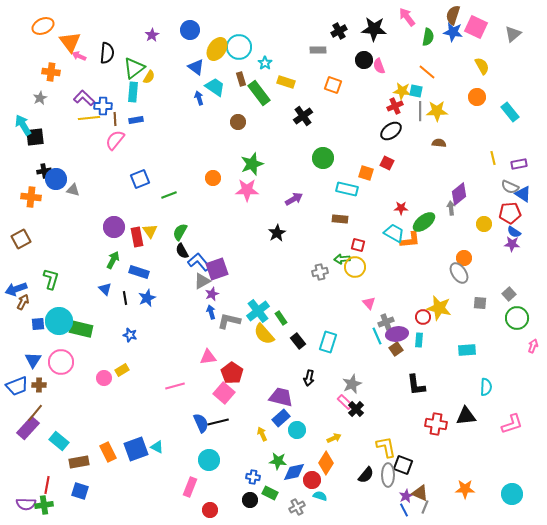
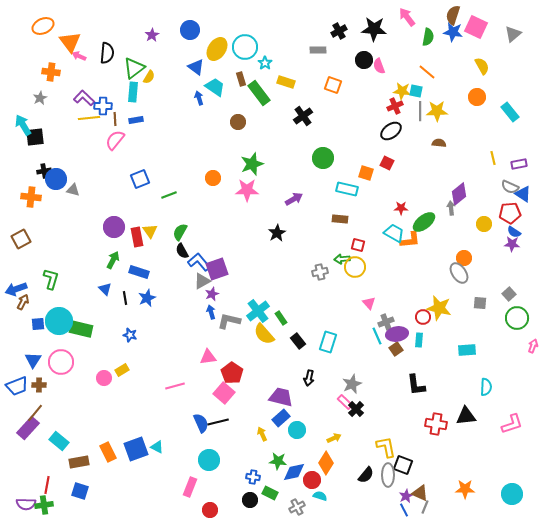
cyan circle at (239, 47): moved 6 px right
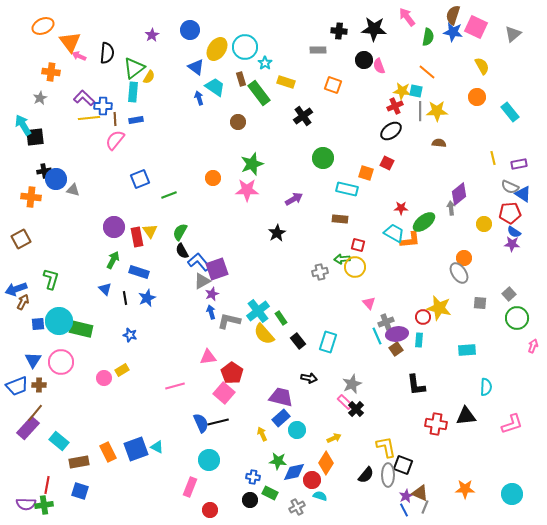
black cross at (339, 31): rotated 35 degrees clockwise
black arrow at (309, 378): rotated 91 degrees counterclockwise
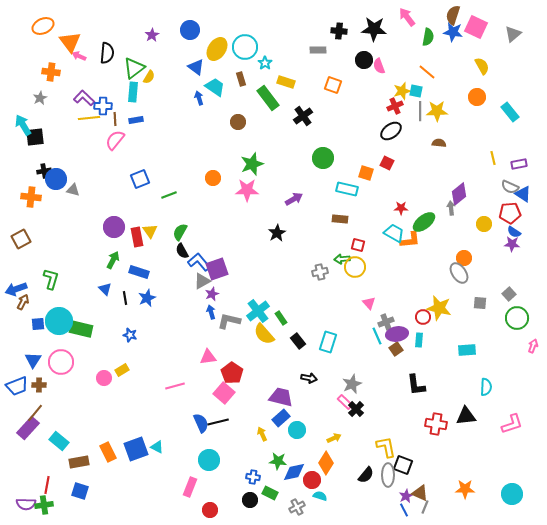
yellow star at (402, 91): rotated 24 degrees counterclockwise
green rectangle at (259, 93): moved 9 px right, 5 px down
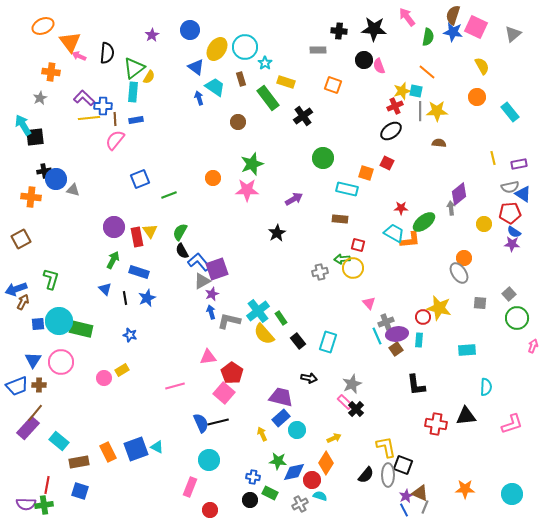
gray semicircle at (510, 187): rotated 36 degrees counterclockwise
yellow circle at (355, 267): moved 2 px left, 1 px down
gray cross at (297, 507): moved 3 px right, 3 px up
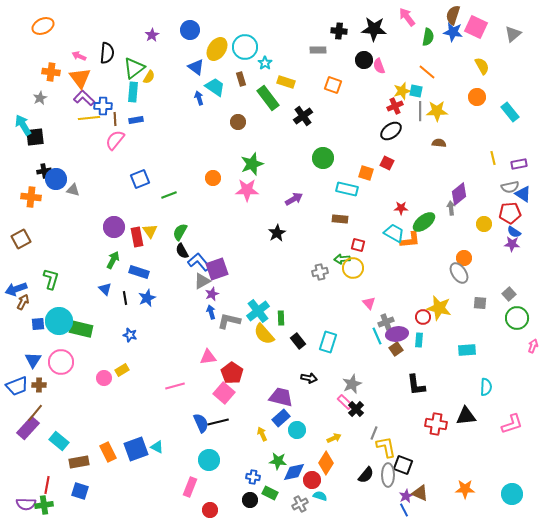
orange triangle at (70, 42): moved 10 px right, 36 px down
green rectangle at (281, 318): rotated 32 degrees clockwise
gray line at (425, 507): moved 51 px left, 74 px up
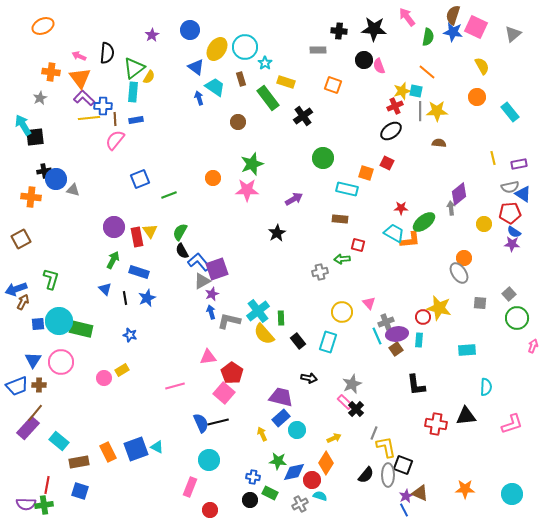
yellow circle at (353, 268): moved 11 px left, 44 px down
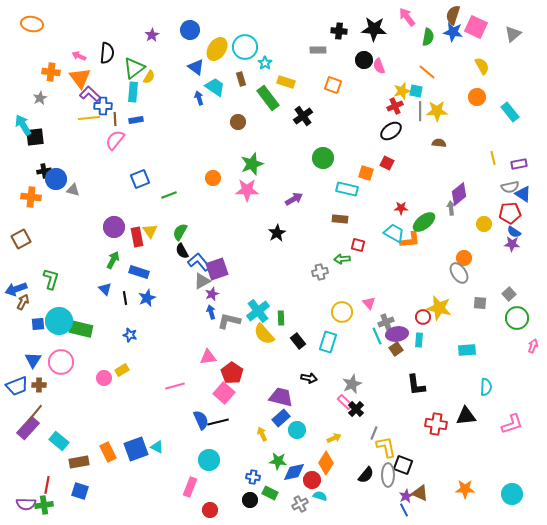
orange ellipse at (43, 26): moved 11 px left, 2 px up; rotated 35 degrees clockwise
purple L-shape at (84, 98): moved 6 px right, 4 px up
blue semicircle at (201, 423): moved 3 px up
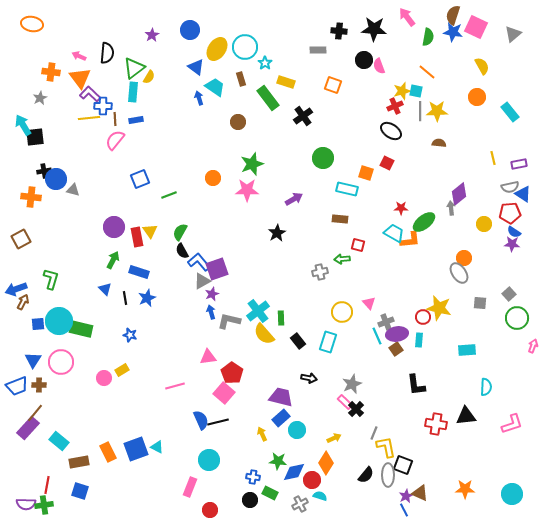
black ellipse at (391, 131): rotated 70 degrees clockwise
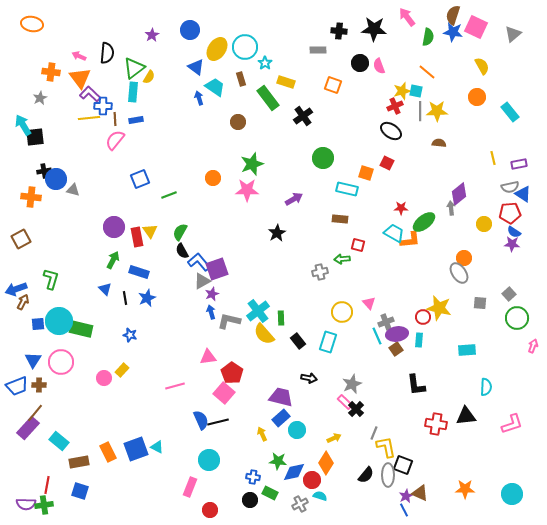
black circle at (364, 60): moved 4 px left, 3 px down
yellow rectangle at (122, 370): rotated 16 degrees counterclockwise
